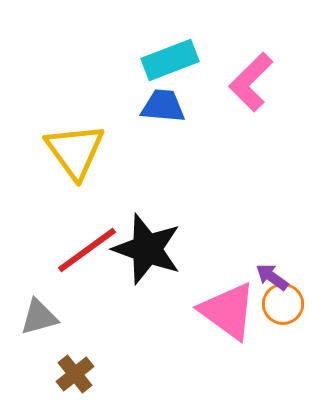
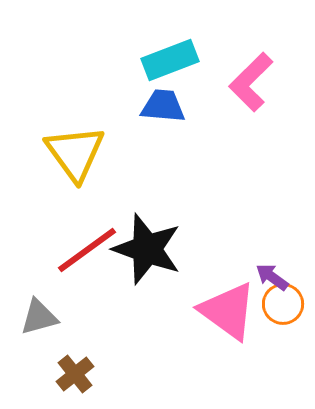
yellow triangle: moved 2 px down
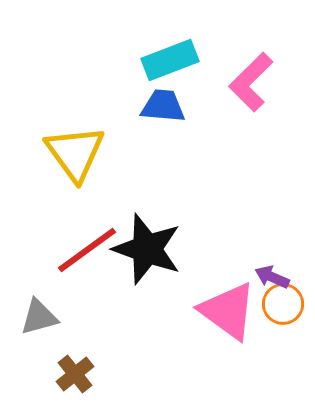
purple arrow: rotated 12 degrees counterclockwise
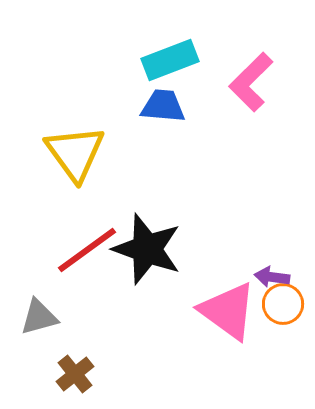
purple arrow: rotated 16 degrees counterclockwise
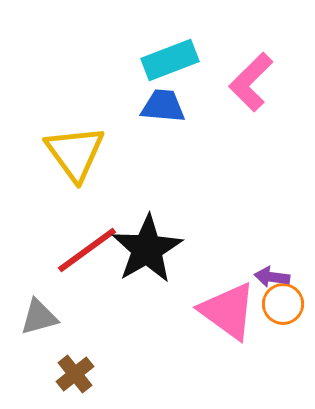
black star: rotated 22 degrees clockwise
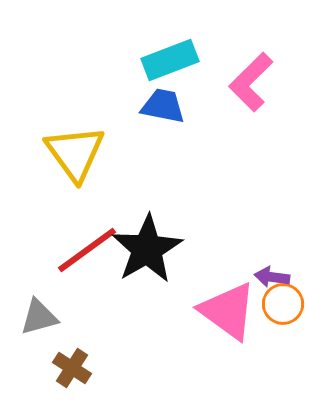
blue trapezoid: rotated 6 degrees clockwise
brown cross: moved 3 px left, 6 px up; rotated 18 degrees counterclockwise
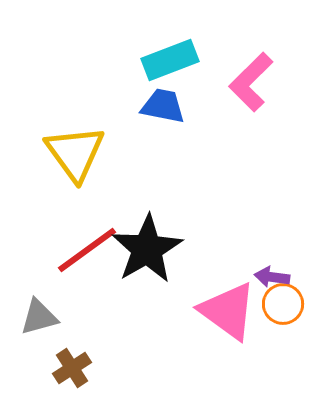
brown cross: rotated 24 degrees clockwise
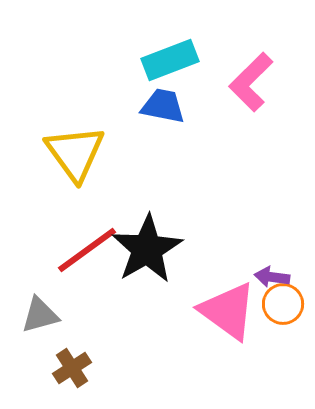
gray triangle: moved 1 px right, 2 px up
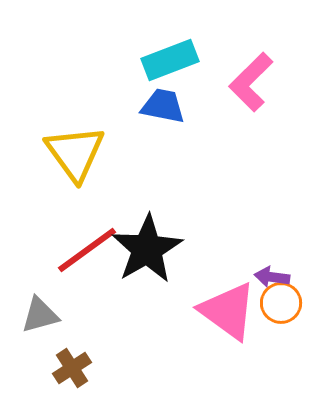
orange circle: moved 2 px left, 1 px up
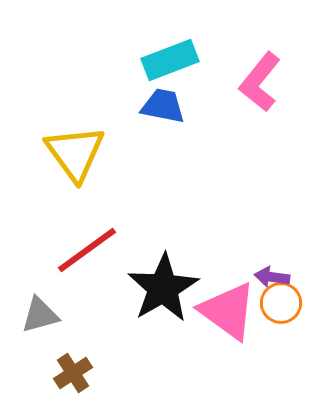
pink L-shape: moved 9 px right; rotated 6 degrees counterclockwise
black star: moved 16 px right, 39 px down
brown cross: moved 1 px right, 5 px down
